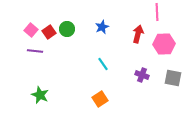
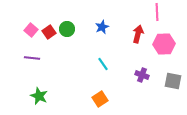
purple line: moved 3 px left, 7 px down
gray square: moved 3 px down
green star: moved 1 px left, 1 px down
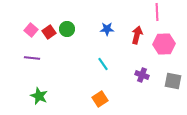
blue star: moved 5 px right, 2 px down; rotated 24 degrees clockwise
red arrow: moved 1 px left, 1 px down
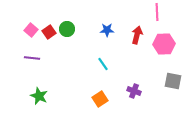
blue star: moved 1 px down
purple cross: moved 8 px left, 16 px down
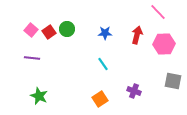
pink line: moved 1 px right; rotated 42 degrees counterclockwise
blue star: moved 2 px left, 3 px down
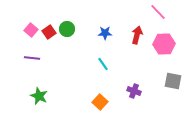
orange square: moved 3 px down; rotated 14 degrees counterclockwise
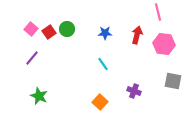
pink line: rotated 30 degrees clockwise
pink square: moved 1 px up
pink hexagon: rotated 10 degrees clockwise
purple line: rotated 56 degrees counterclockwise
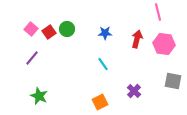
red arrow: moved 4 px down
purple cross: rotated 24 degrees clockwise
orange square: rotated 21 degrees clockwise
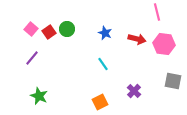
pink line: moved 1 px left
blue star: rotated 24 degrees clockwise
red arrow: rotated 90 degrees clockwise
